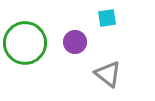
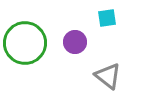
gray triangle: moved 2 px down
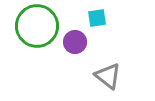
cyan square: moved 10 px left
green circle: moved 12 px right, 17 px up
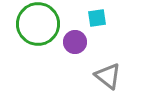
green circle: moved 1 px right, 2 px up
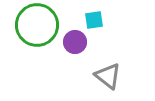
cyan square: moved 3 px left, 2 px down
green circle: moved 1 px left, 1 px down
